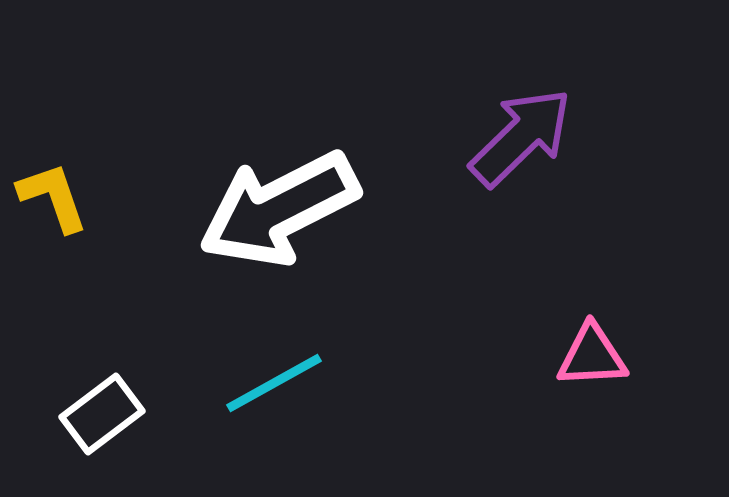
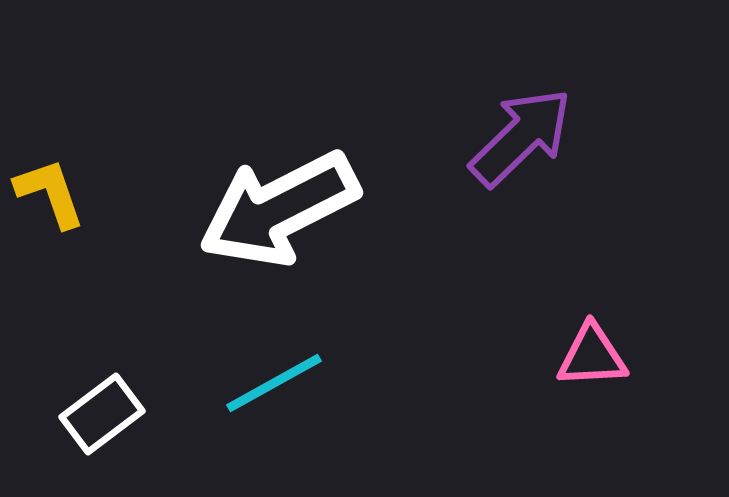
yellow L-shape: moved 3 px left, 4 px up
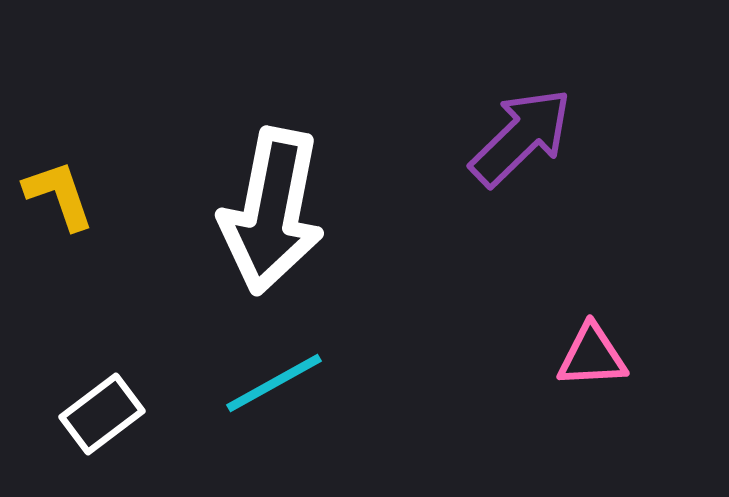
yellow L-shape: moved 9 px right, 2 px down
white arrow: moved 7 px left, 2 px down; rotated 52 degrees counterclockwise
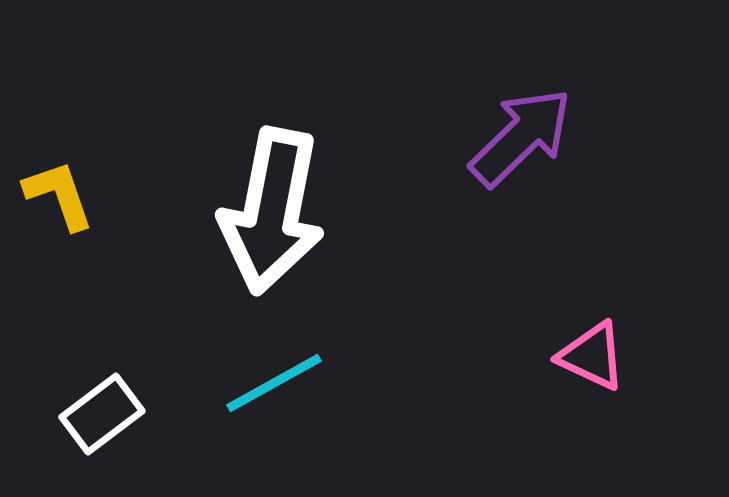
pink triangle: rotated 28 degrees clockwise
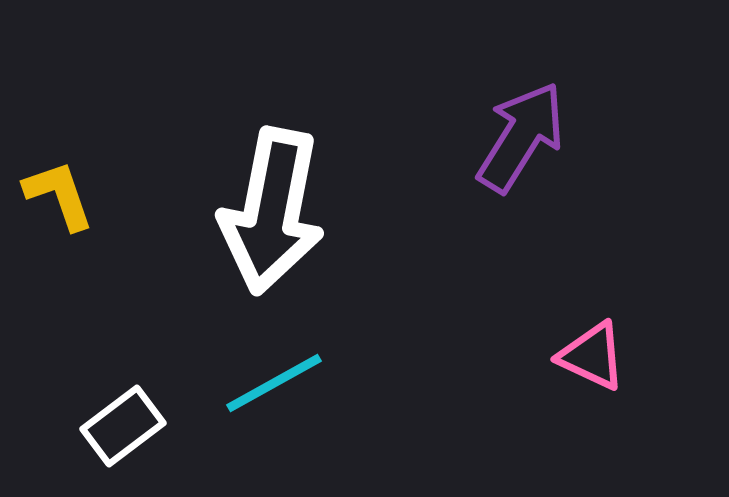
purple arrow: rotated 14 degrees counterclockwise
white rectangle: moved 21 px right, 12 px down
